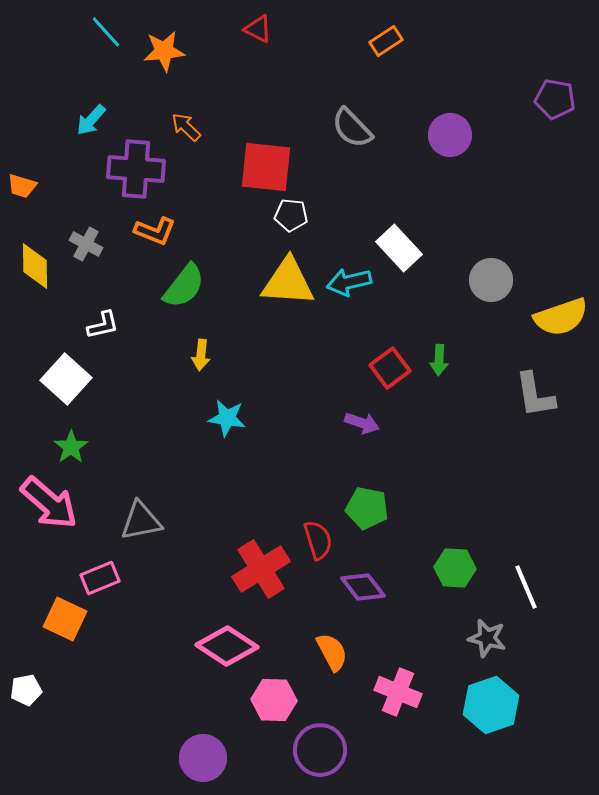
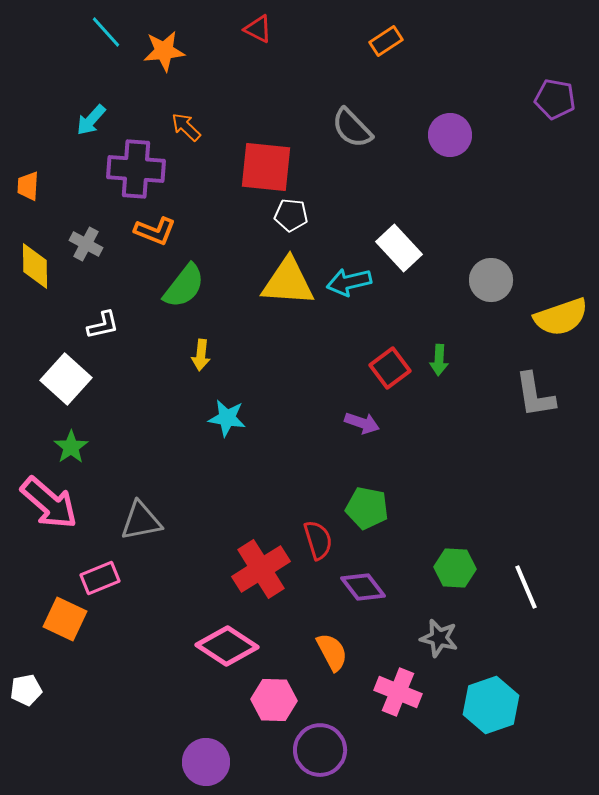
orange trapezoid at (22, 186): moved 6 px right; rotated 76 degrees clockwise
gray star at (487, 638): moved 48 px left
purple circle at (203, 758): moved 3 px right, 4 px down
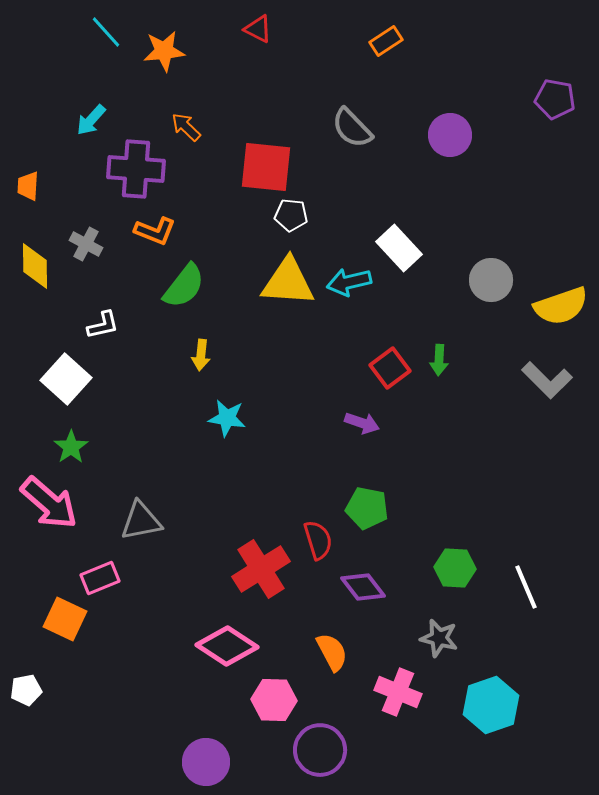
yellow semicircle at (561, 317): moved 11 px up
gray L-shape at (535, 395): moved 12 px right, 15 px up; rotated 36 degrees counterclockwise
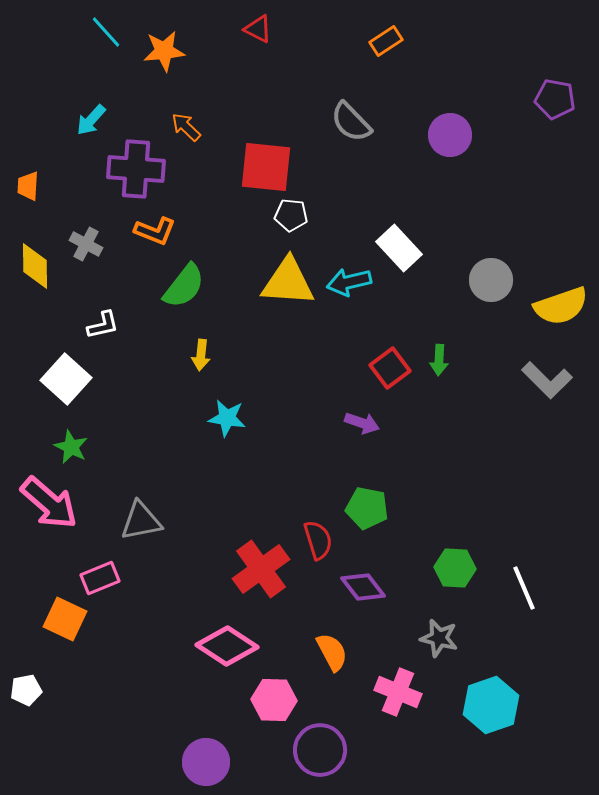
gray semicircle at (352, 128): moved 1 px left, 6 px up
green star at (71, 447): rotated 12 degrees counterclockwise
red cross at (261, 569): rotated 4 degrees counterclockwise
white line at (526, 587): moved 2 px left, 1 px down
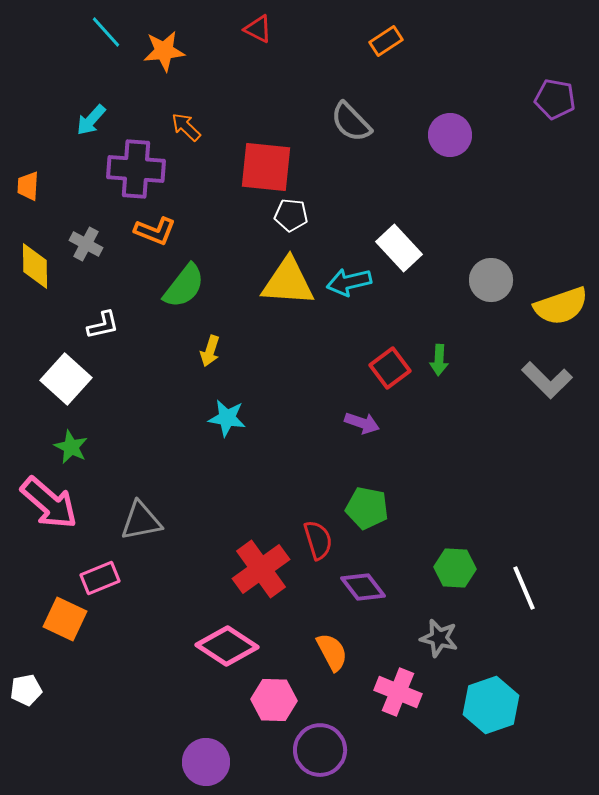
yellow arrow at (201, 355): moved 9 px right, 4 px up; rotated 12 degrees clockwise
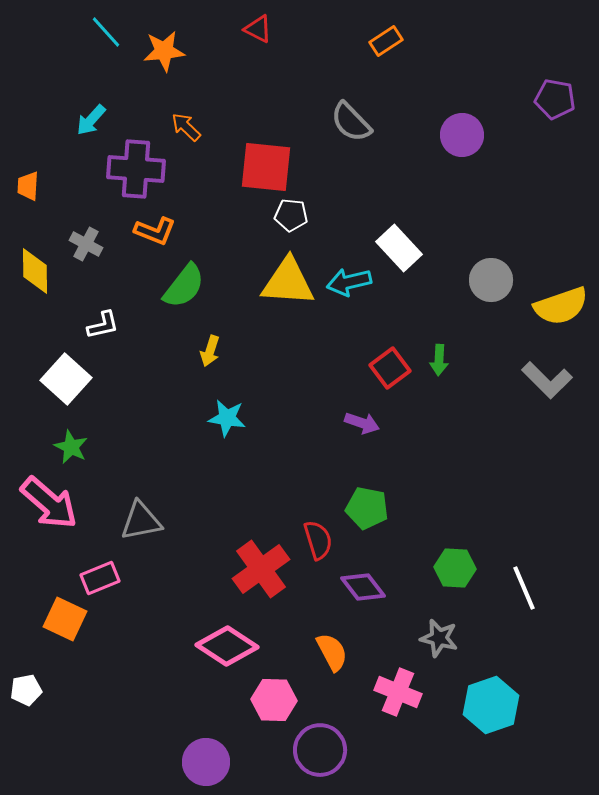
purple circle at (450, 135): moved 12 px right
yellow diamond at (35, 266): moved 5 px down
